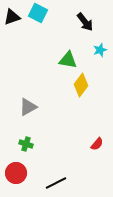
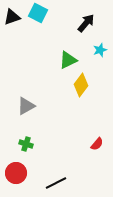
black arrow: moved 1 px right, 1 px down; rotated 102 degrees counterclockwise
green triangle: rotated 36 degrees counterclockwise
gray triangle: moved 2 px left, 1 px up
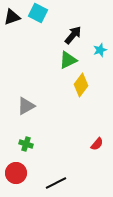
black arrow: moved 13 px left, 12 px down
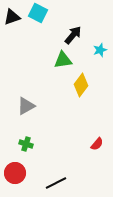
green triangle: moved 5 px left; rotated 18 degrees clockwise
red circle: moved 1 px left
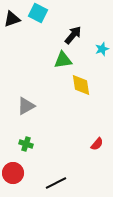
black triangle: moved 2 px down
cyan star: moved 2 px right, 1 px up
yellow diamond: rotated 45 degrees counterclockwise
red circle: moved 2 px left
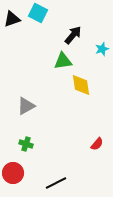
green triangle: moved 1 px down
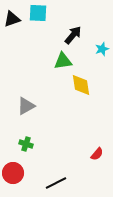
cyan square: rotated 24 degrees counterclockwise
red semicircle: moved 10 px down
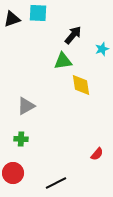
green cross: moved 5 px left, 5 px up; rotated 16 degrees counterclockwise
